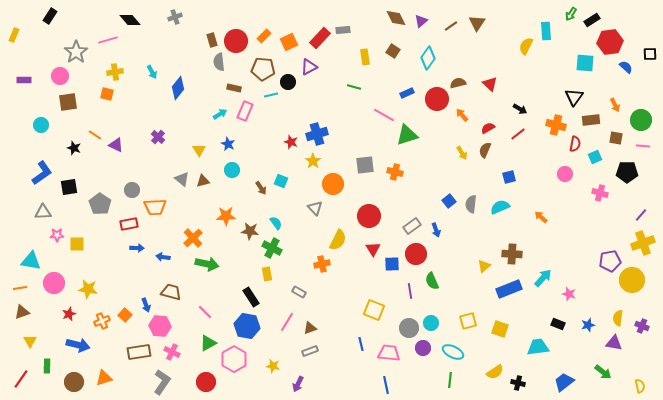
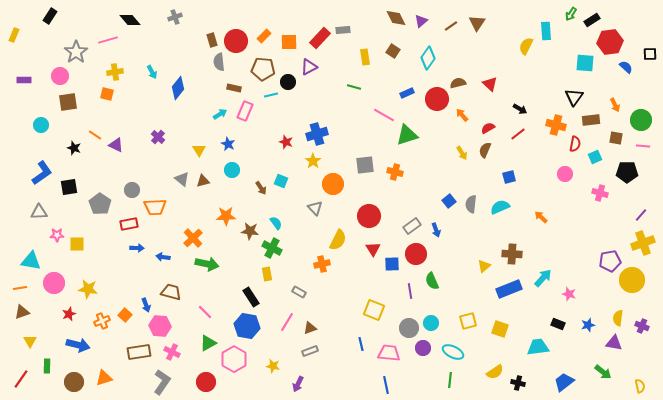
orange square at (289, 42): rotated 24 degrees clockwise
red star at (291, 142): moved 5 px left
gray triangle at (43, 212): moved 4 px left
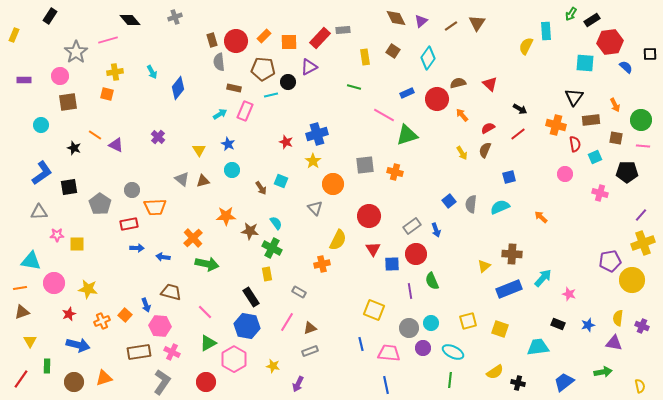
red semicircle at (575, 144): rotated 21 degrees counterclockwise
green arrow at (603, 372): rotated 48 degrees counterclockwise
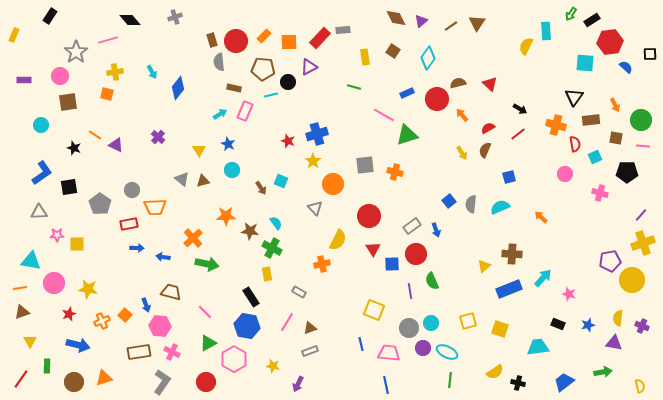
red star at (286, 142): moved 2 px right, 1 px up
cyan ellipse at (453, 352): moved 6 px left
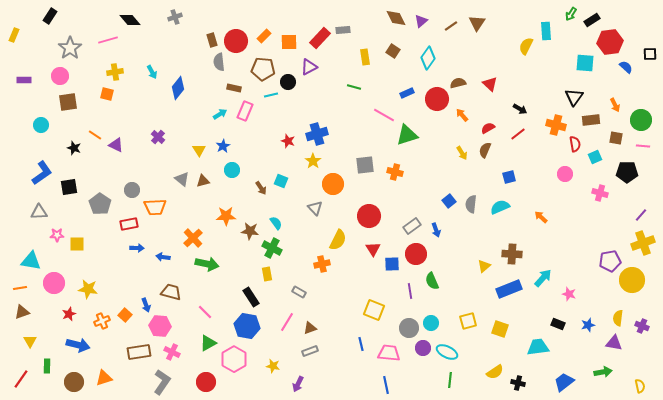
gray star at (76, 52): moved 6 px left, 4 px up
blue star at (228, 144): moved 5 px left, 2 px down; rotated 16 degrees clockwise
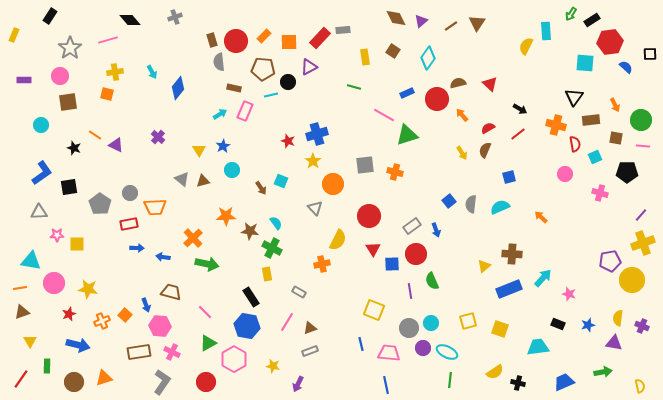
gray circle at (132, 190): moved 2 px left, 3 px down
blue trapezoid at (564, 382): rotated 15 degrees clockwise
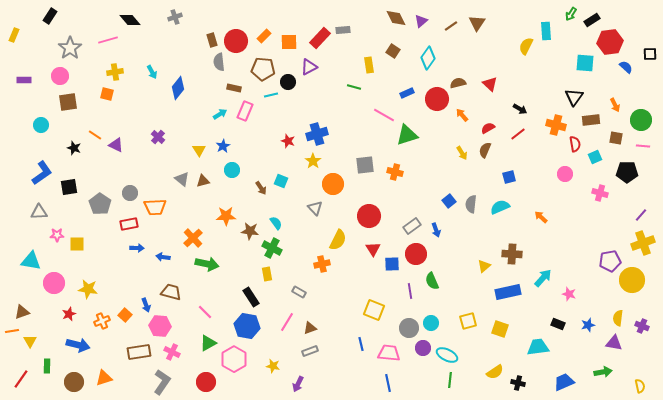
yellow rectangle at (365, 57): moved 4 px right, 8 px down
orange line at (20, 288): moved 8 px left, 43 px down
blue rectangle at (509, 289): moved 1 px left, 3 px down; rotated 10 degrees clockwise
cyan ellipse at (447, 352): moved 3 px down
blue line at (386, 385): moved 2 px right, 2 px up
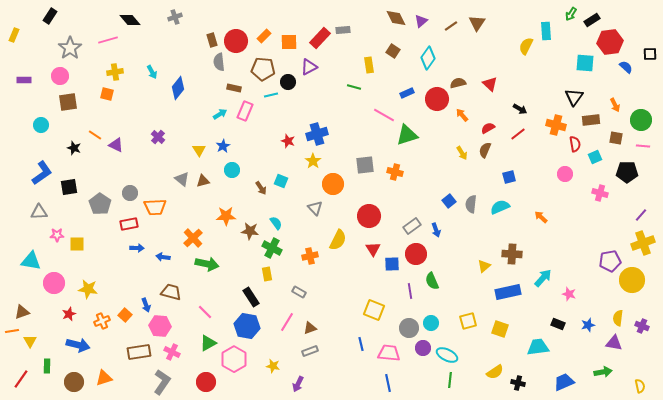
orange cross at (322, 264): moved 12 px left, 8 px up
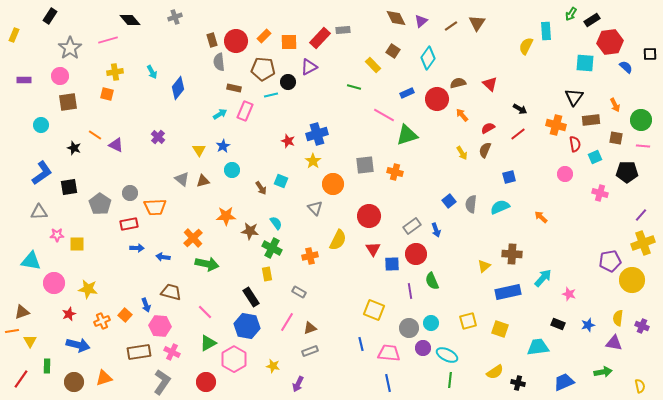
yellow rectangle at (369, 65): moved 4 px right; rotated 35 degrees counterclockwise
